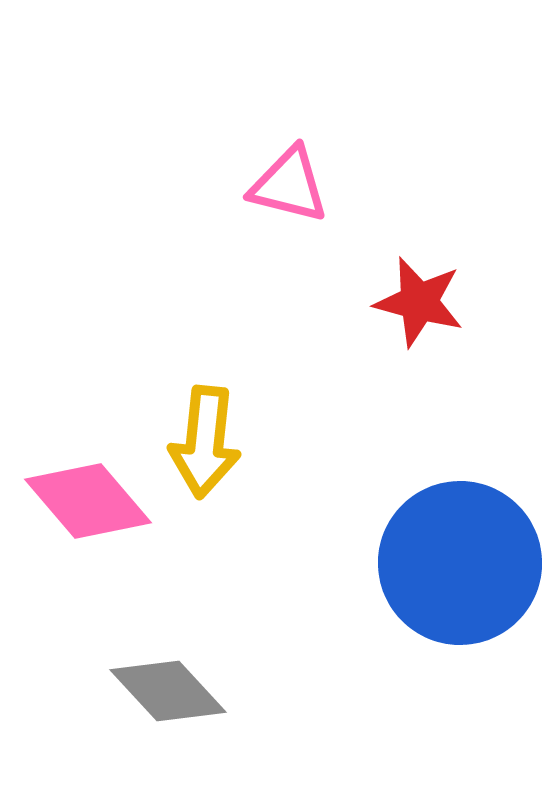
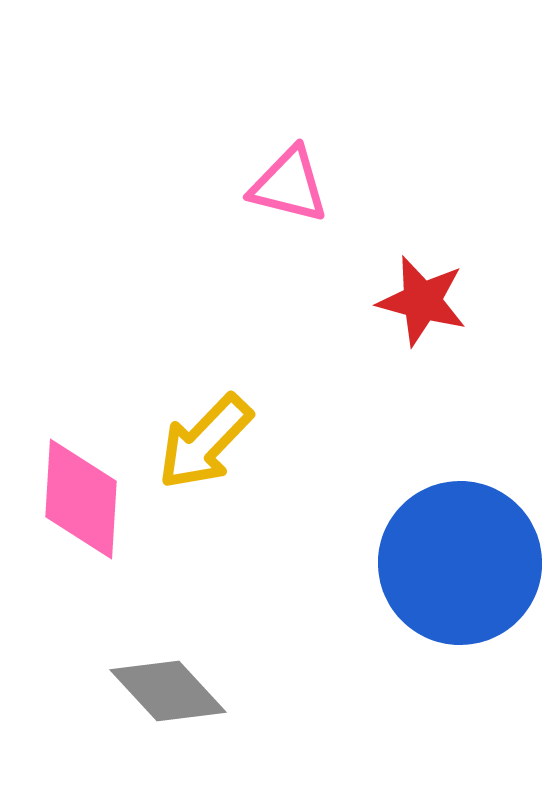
red star: moved 3 px right, 1 px up
yellow arrow: rotated 38 degrees clockwise
pink diamond: moved 7 px left, 2 px up; rotated 44 degrees clockwise
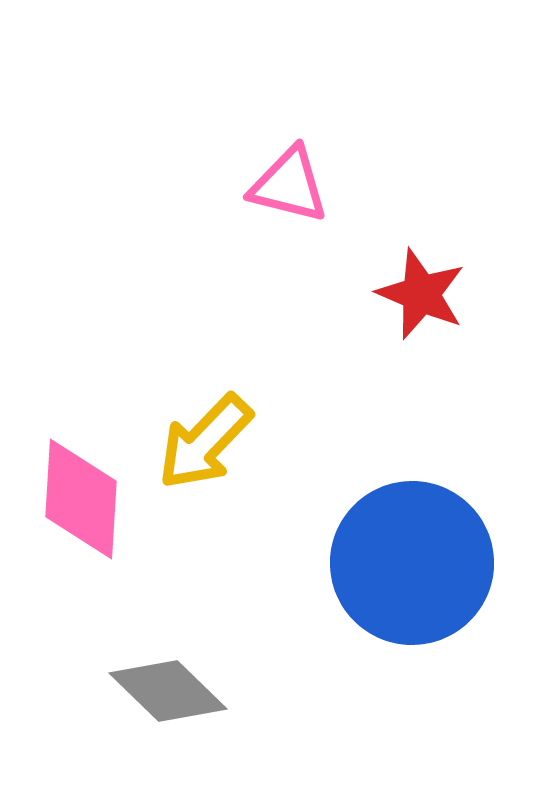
red star: moved 1 px left, 7 px up; rotated 8 degrees clockwise
blue circle: moved 48 px left
gray diamond: rotated 3 degrees counterclockwise
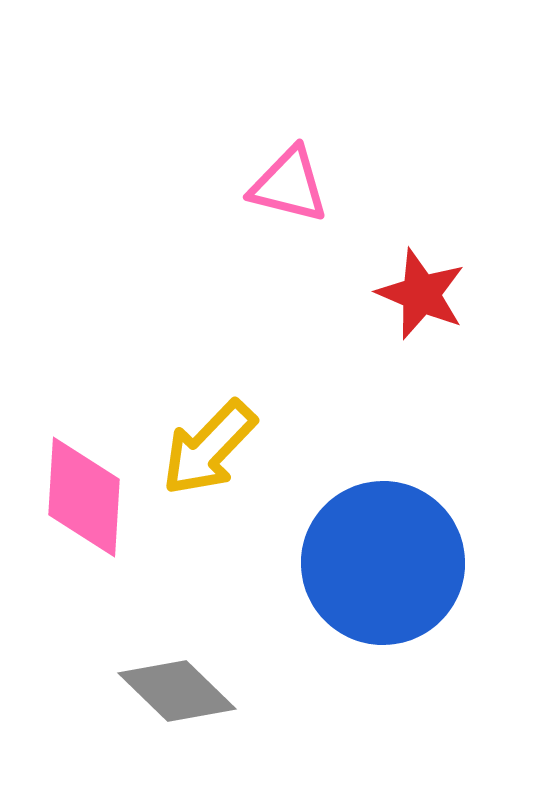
yellow arrow: moved 4 px right, 6 px down
pink diamond: moved 3 px right, 2 px up
blue circle: moved 29 px left
gray diamond: moved 9 px right
